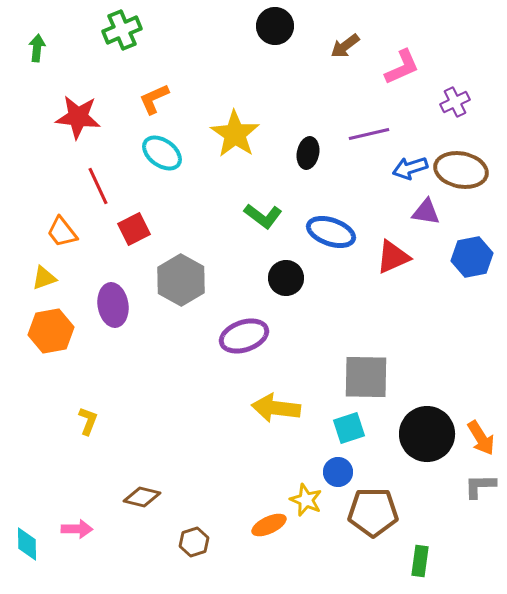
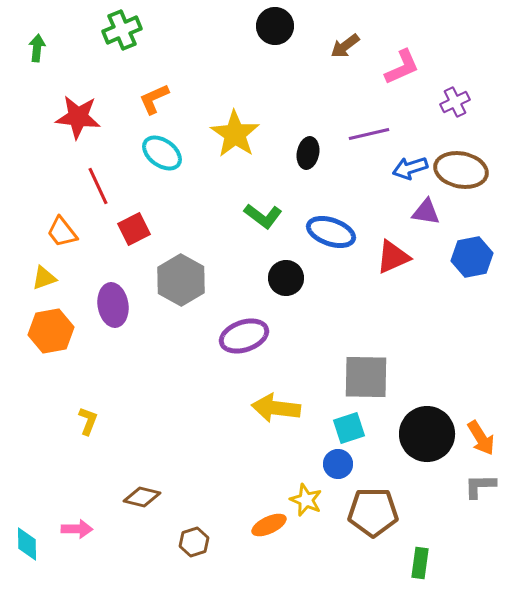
blue circle at (338, 472): moved 8 px up
green rectangle at (420, 561): moved 2 px down
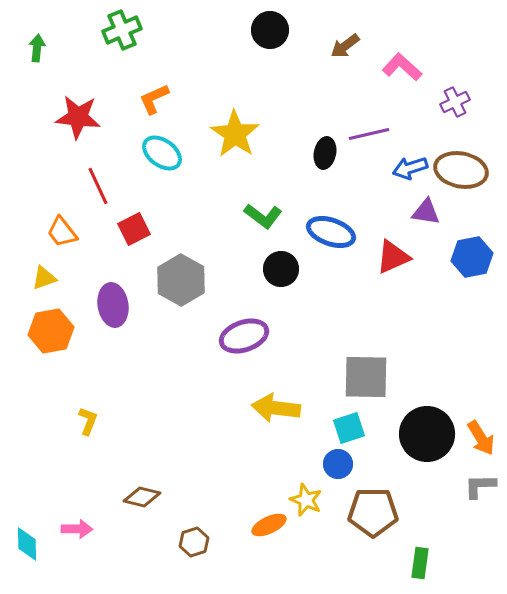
black circle at (275, 26): moved 5 px left, 4 px down
pink L-shape at (402, 67): rotated 114 degrees counterclockwise
black ellipse at (308, 153): moved 17 px right
black circle at (286, 278): moved 5 px left, 9 px up
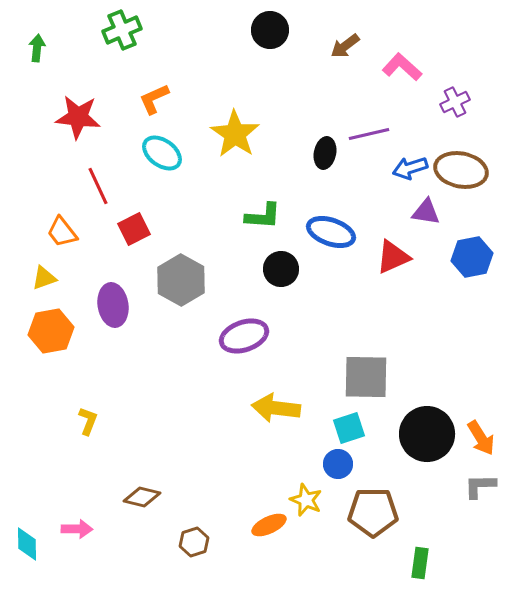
green L-shape at (263, 216): rotated 33 degrees counterclockwise
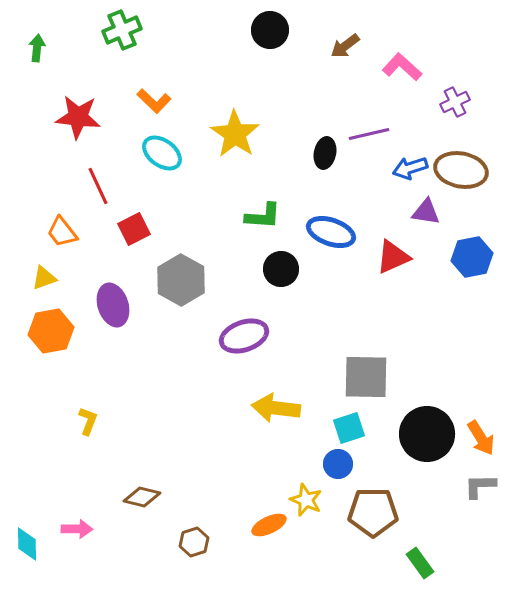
orange L-shape at (154, 99): moved 2 px down; rotated 112 degrees counterclockwise
purple ellipse at (113, 305): rotated 9 degrees counterclockwise
green rectangle at (420, 563): rotated 44 degrees counterclockwise
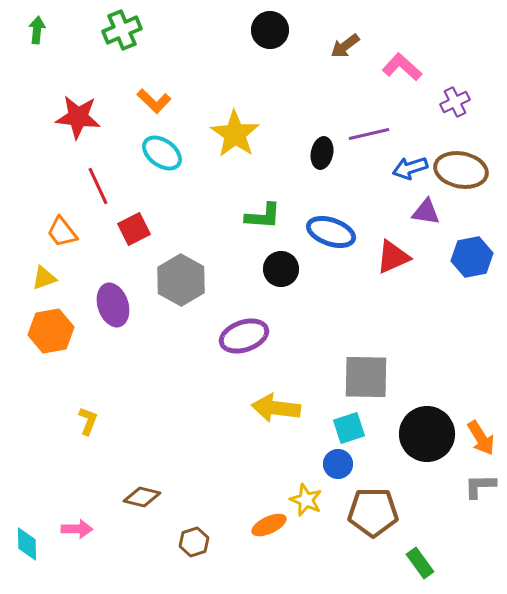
green arrow at (37, 48): moved 18 px up
black ellipse at (325, 153): moved 3 px left
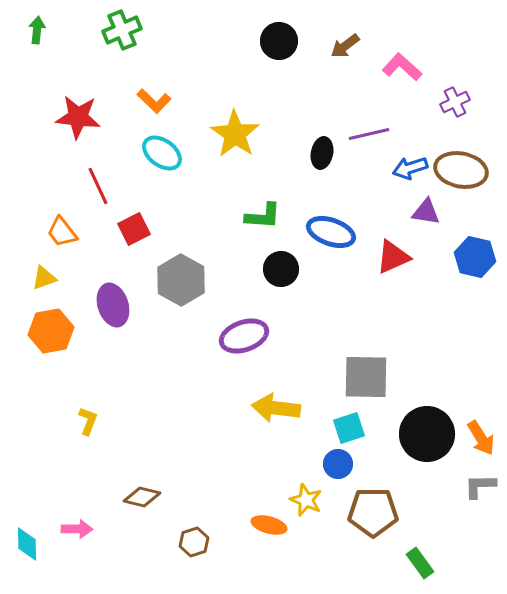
black circle at (270, 30): moved 9 px right, 11 px down
blue hexagon at (472, 257): moved 3 px right; rotated 24 degrees clockwise
orange ellipse at (269, 525): rotated 40 degrees clockwise
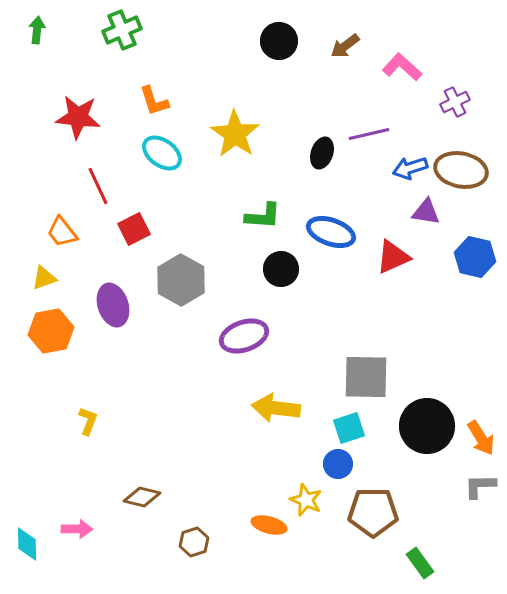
orange L-shape at (154, 101): rotated 28 degrees clockwise
black ellipse at (322, 153): rotated 8 degrees clockwise
black circle at (427, 434): moved 8 px up
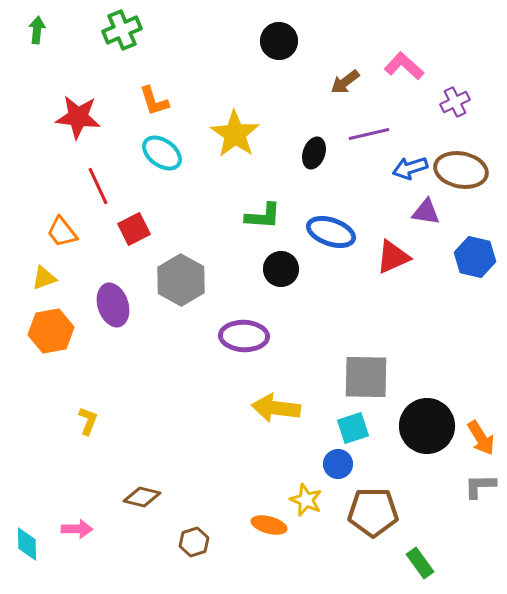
brown arrow at (345, 46): moved 36 px down
pink L-shape at (402, 67): moved 2 px right, 1 px up
black ellipse at (322, 153): moved 8 px left
purple ellipse at (244, 336): rotated 21 degrees clockwise
cyan square at (349, 428): moved 4 px right
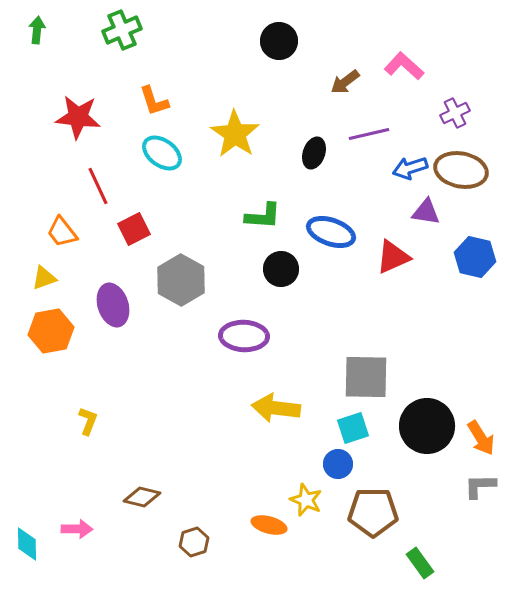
purple cross at (455, 102): moved 11 px down
